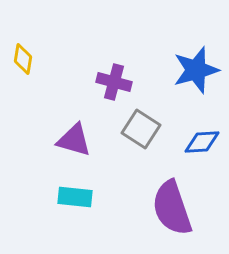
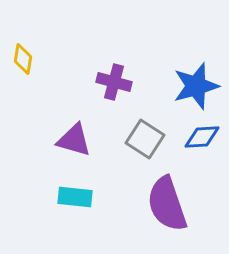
blue star: moved 16 px down
gray square: moved 4 px right, 10 px down
blue diamond: moved 5 px up
purple semicircle: moved 5 px left, 4 px up
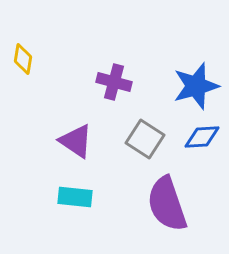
purple triangle: moved 2 px right, 1 px down; rotated 18 degrees clockwise
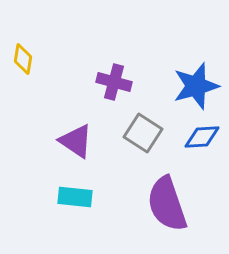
gray square: moved 2 px left, 6 px up
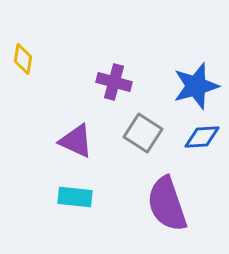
purple triangle: rotated 9 degrees counterclockwise
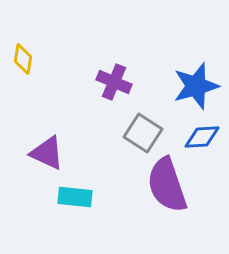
purple cross: rotated 8 degrees clockwise
purple triangle: moved 29 px left, 12 px down
purple semicircle: moved 19 px up
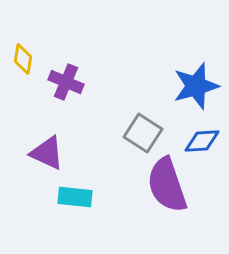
purple cross: moved 48 px left
blue diamond: moved 4 px down
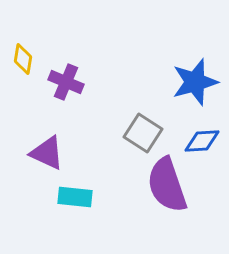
blue star: moved 1 px left, 4 px up
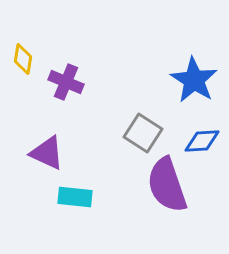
blue star: moved 1 px left, 2 px up; rotated 24 degrees counterclockwise
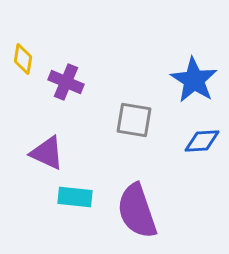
gray square: moved 9 px left, 13 px up; rotated 24 degrees counterclockwise
purple semicircle: moved 30 px left, 26 px down
